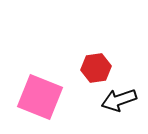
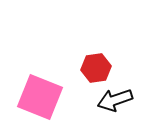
black arrow: moved 4 px left
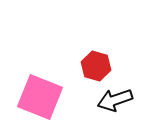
red hexagon: moved 2 px up; rotated 24 degrees clockwise
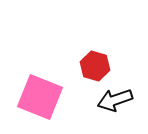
red hexagon: moved 1 px left
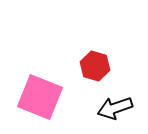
black arrow: moved 8 px down
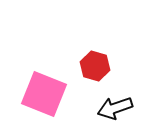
pink square: moved 4 px right, 3 px up
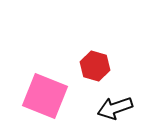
pink square: moved 1 px right, 2 px down
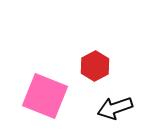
red hexagon: rotated 16 degrees clockwise
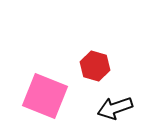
red hexagon: rotated 16 degrees counterclockwise
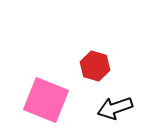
pink square: moved 1 px right, 4 px down
